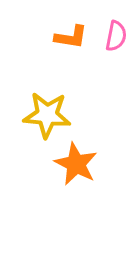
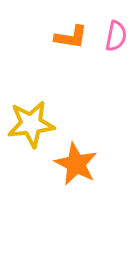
yellow star: moved 16 px left, 9 px down; rotated 12 degrees counterclockwise
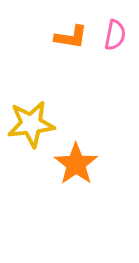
pink semicircle: moved 1 px left, 1 px up
orange star: rotated 9 degrees clockwise
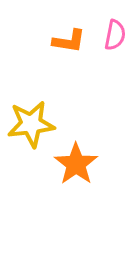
orange L-shape: moved 2 px left, 4 px down
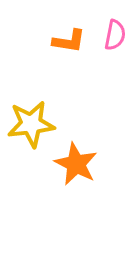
orange star: rotated 9 degrees counterclockwise
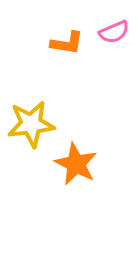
pink semicircle: moved 1 px left, 3 px up; rotated 56 degrees clockwise
orange L-shape: moved 2 px left, 2 px down
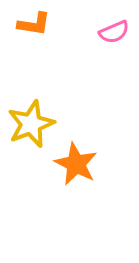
orange L-shape: moved 33 px left, 19 px up
yellow star: rotated 15 degrees counterclockwise
